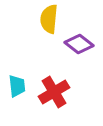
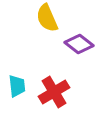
yellow semicircle: moved 2 px left, 1 px up; rotated 28 degrees counterclockwise
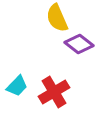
yellow semicircle: moved 10 px right
cyan trapezoid: rotated 50 degrees clockwise
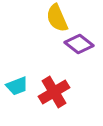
cyan trapezoid: rotated 25 degrees clockwise
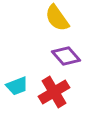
yellow semicircle: rotated 12 degrees counterclockwise
purple diamond: moved 13 px left, 12 px down; rotated 12 degrees clockwise
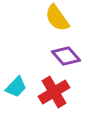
cyan trapezoid: moved 1 px left, 1 px down; rotated 25 degrees counterclockwise
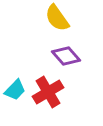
cyan trapezoid: moved 1 px left, 3 px down
red cross: moved 6 px left
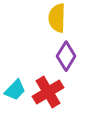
yellow semicircle: rotated 36 degrees clockwise
purple diamond: rotated 72 degrees clockwise
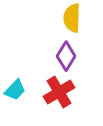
yellow semicircle: moved 15 px right
red cross: moved 11 px right
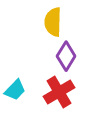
yellow semicircle: moved 19 px left, 4 px down
